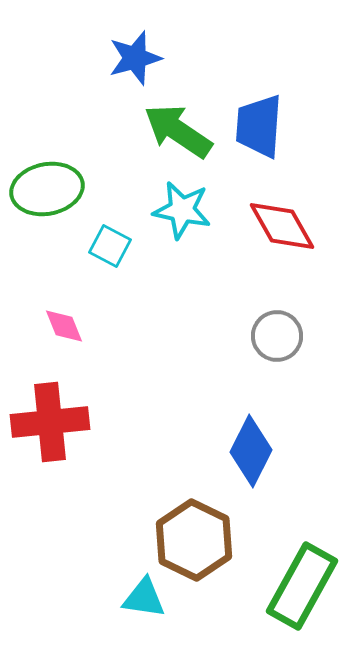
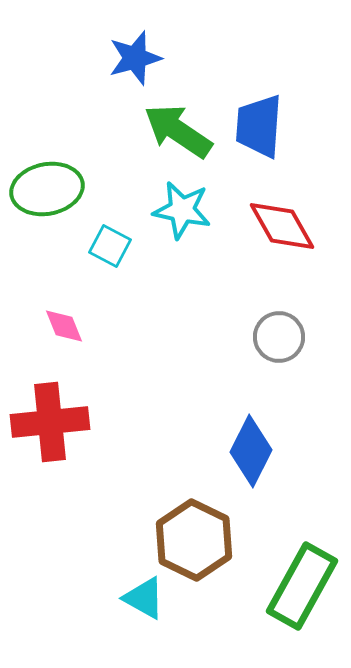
gray circle: moved 2 px right, 1 px down
cyan triangle: rotated 21 degrees clockwise
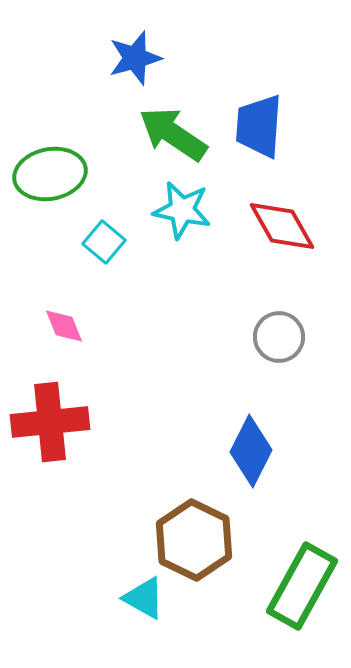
green arrow: moved 5 px left, 3 px down
green ellipse: moved 3 px right, 15 px up
cyan square: moved 6 px left, 4 px up; rotated 12 degrees clockwise
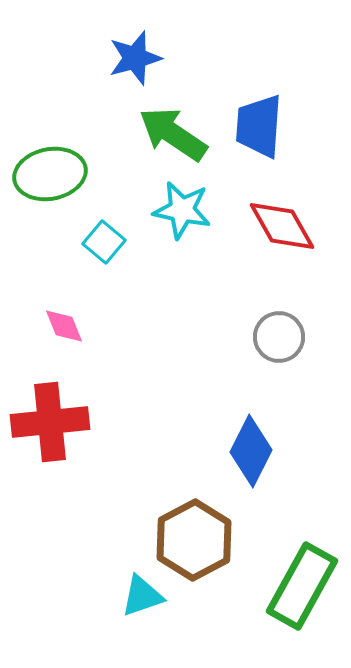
brown hexagon: rotated 6 degrees clockwise
cyan triangle: moved 2 px left, 2 px up; rotated 48 degrees counterclockwise
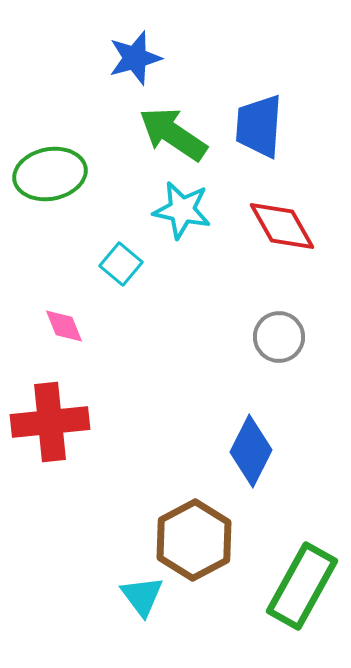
cyan square: moved 17 px right, 22 px down
cyan triangle: rotated 48 degrees counterclockwise
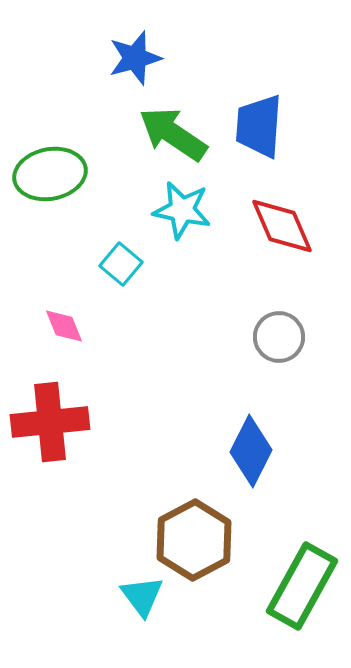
red diamond: rotated 6 degrees clockwise
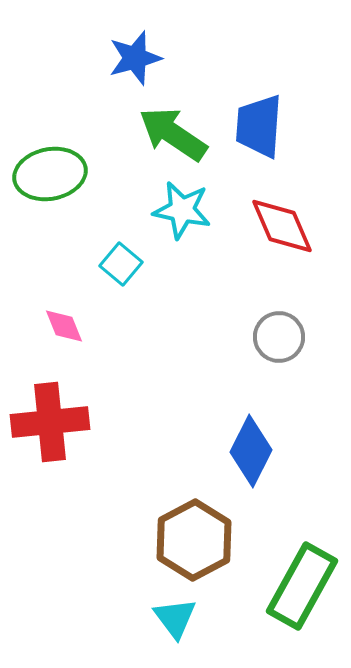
cyan triangle: moved 33 px right, 22 px down
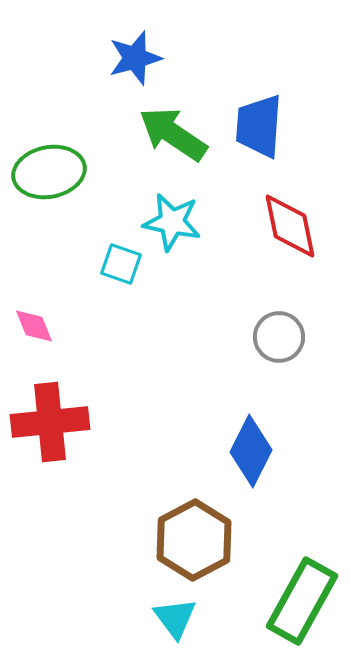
green ellipse: moved 1 px left, 2 px up
cyan star: moved 10 px left, 12 px down
red diamond: moved 8 px right; rotated 12 degrees clockwise
cyan square: rotated 21 degrees counterclockwise
pink diamond: moved 30 px left
green rectangle: moved 15 px down
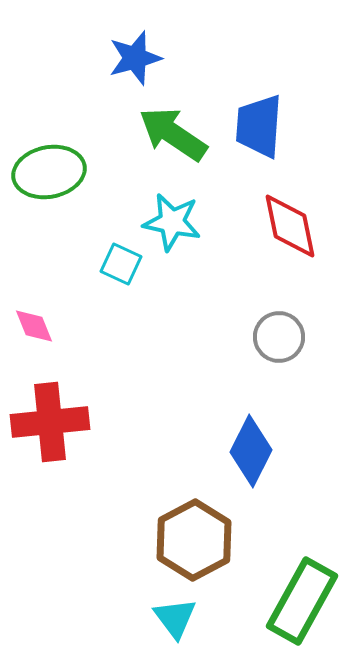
cyan square: rotated 6 degrees clockwise
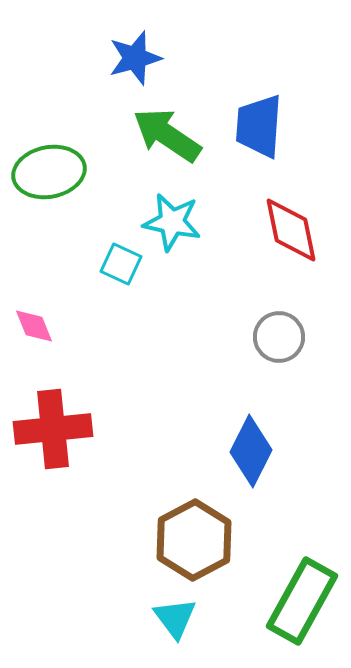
green arrow: moved 6 px left, 1 px down
red diamond: moved 1 px right, 4 px down
red cross: moved 3 px right, 7 px down
